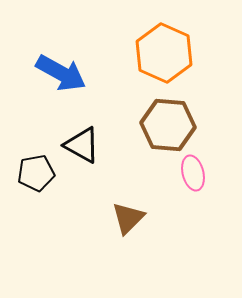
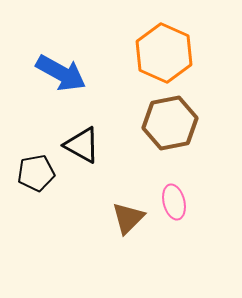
brown hexagon: moved 2 px right, 2 px up; rotated 16 degrees counterclockwise
pink ellipse: moved 19 px left, 29 px down
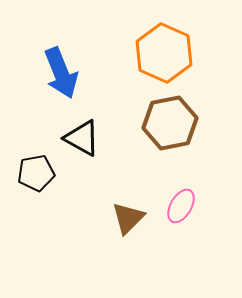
blue arrow: rotated 39 degrees clockwise
black triangle: moved 7 px up
pink ellipse: moved 7 px right, 4 px down; rotated 44 degrees clockwise
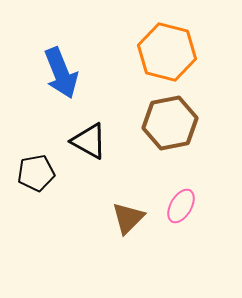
orange hexagon: moved 3 px right, 1 px up; rotated 10 degrees counterclockwise
black triangle: moved 7 px right, 3 px down
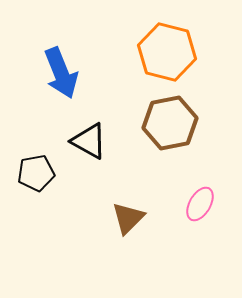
pink ellipse: moved 19 px right, 2 px up
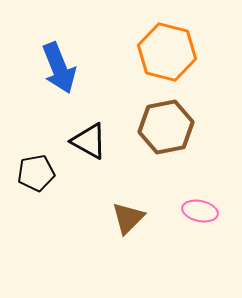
blue arrow: moved 2 px left, 5 px up
brown hexagon: moved 4 px left, 4 px down
pink ellipse: moved 7 px down; rotated 72 degrees clockwise
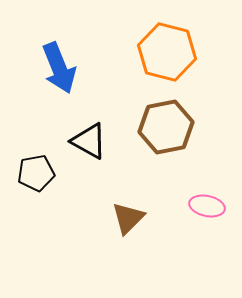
pink ellipse: moved 7 px right, 5 px up
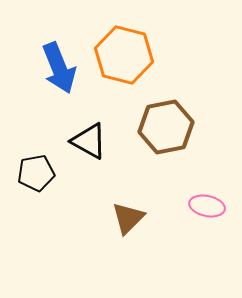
orange hexagon: moved 43 px left, 3 px down
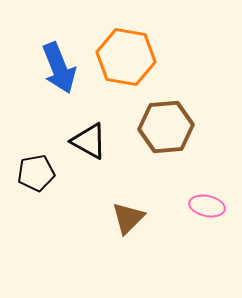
orange hexagon: moved 2 px right, 2 px down; rotated 4 degrees counterclockwise
brown hexagon: rotated 6 degrees clockwise
